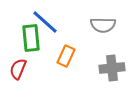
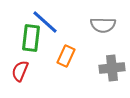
green rectangle: rotated 12 degrees clockwise
red semicircle: moved 2 px right, 2 px down
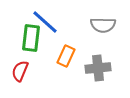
gray cross: moved 14 px left
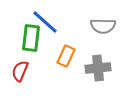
gray semicircle: moved 1 px down
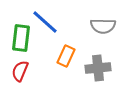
green rectangle: moved 10 px left
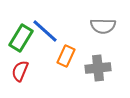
blue line: moved 9 px down
green rectangle: rotated 24 degrees clockwise
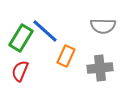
gray cross: moved 2 px right
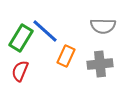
gray cross: moved 4 px up
